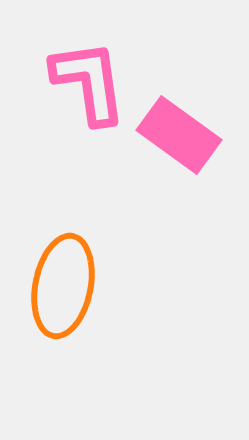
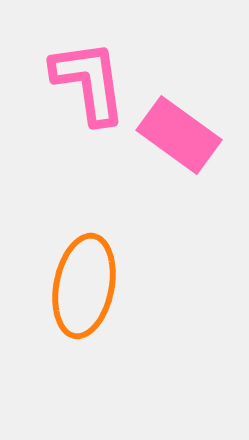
orange ellipse: moved 21 px right
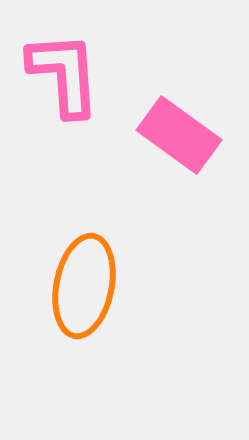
pink L-shape: moved 25 px left, 8 px up; rotated 4 degrees clockwise
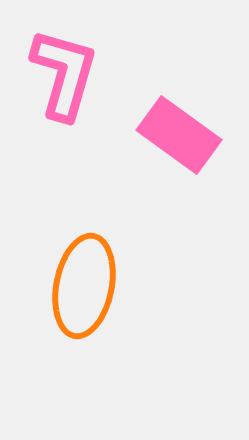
pink L-shape: rotated 20 degrees clockwise
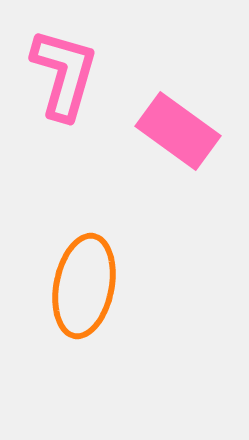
pink rectangle: moved 1 px left, 4 px up
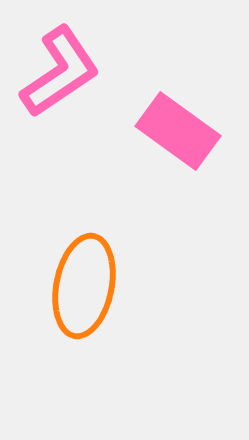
pink L-shape: moved 4 px left, 2 px up; rotated 40 degrees clockwise
